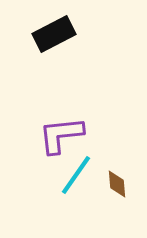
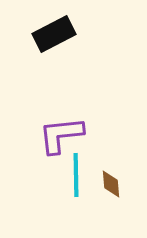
cyan line: rotated 36 degrees counterclockwise
brown diamond: moved 6 px left
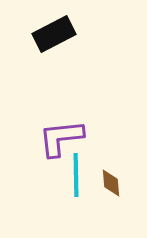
purple L-shape: moved 3 px down
brown diamond: moved 1 px up
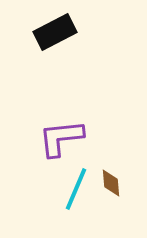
black rectangle: moved 1 px right, 2 px up
cyan line: moved 14 px down; rotated 24 degrees clockwise
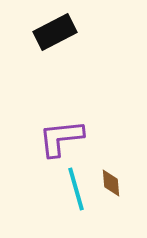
cyan line: rotated 39 degrees counterclockwise
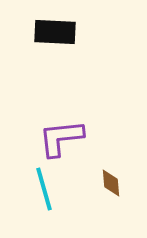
black rectangle: rotated 30 degrees clockwise
cyan line: moved 32 px left
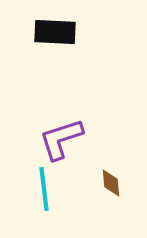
purple L-shape: moved 1 px down; rotated 12 degrees counterclockwise
cyan line: rotated 9 degrees clockwise
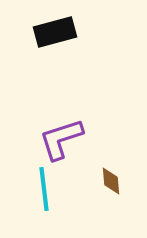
black rectangle: rotated 18 degrees counterclockwise
brown diamond: moved 2 px up
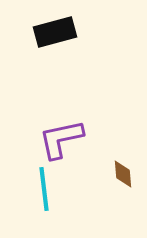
purple L-shape: rotated 6 degrees clockwise
brown diamond: moved 12 px right, 7 px up
